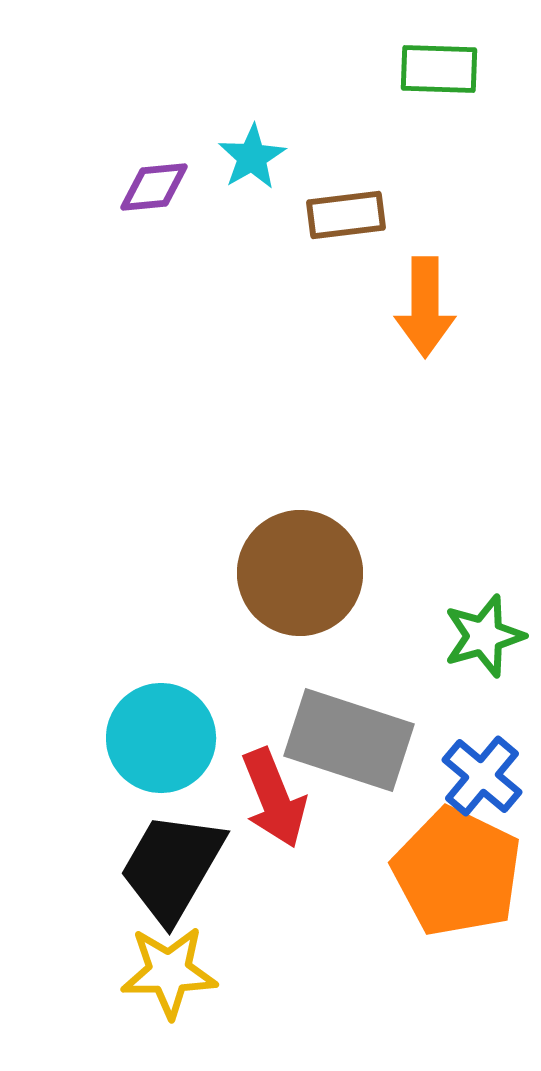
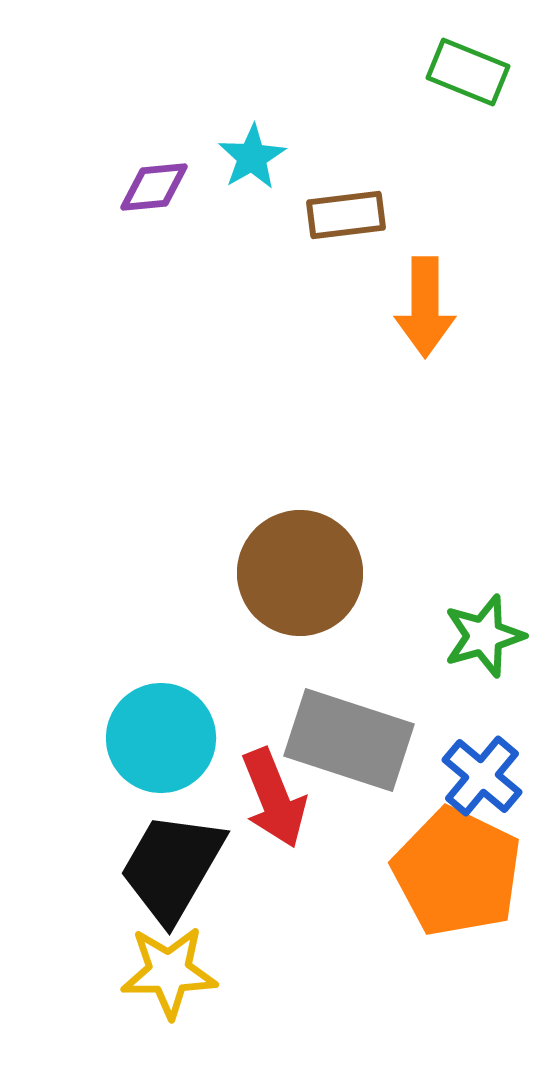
green rectangle: moved 29 px right, 3 px down; rotated 20 degrees clockwise
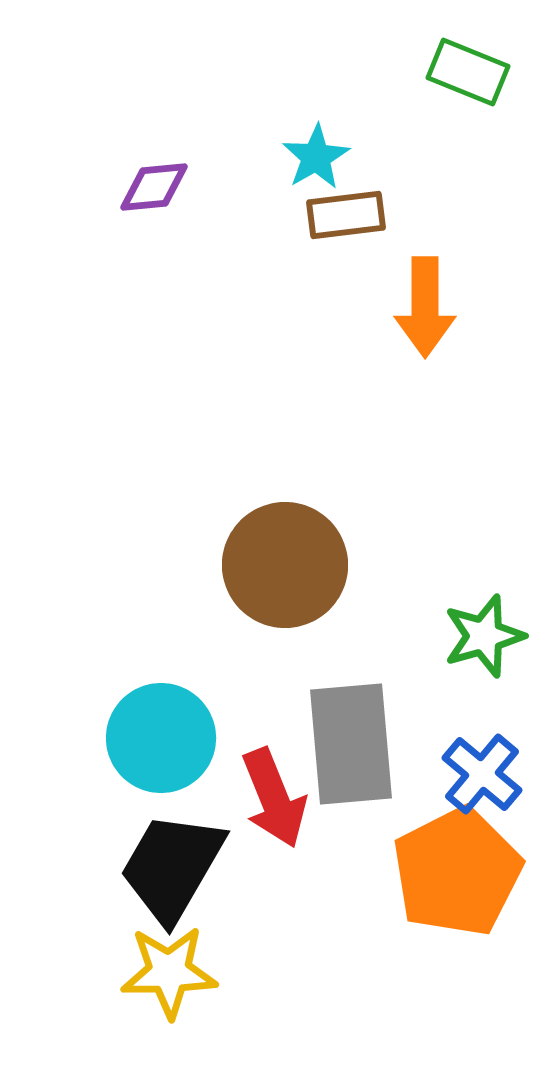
cyan star: moved 64 px right
brown circle: moved 15 px left, 8 px up
gray rectangle: moved 2 px right, 4 px down; rotated 67 degrees clockwise
blue cross: moved 2 px up
orange pentagon: rotated 19 degrees clockwise
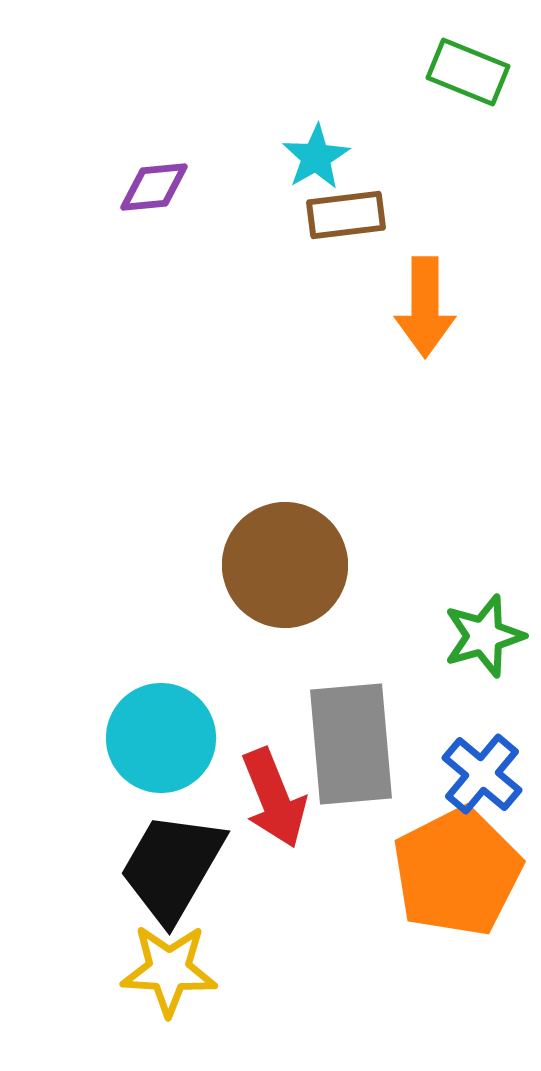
yellow star: moved 2 px up; rotated 4 degrees clockwise
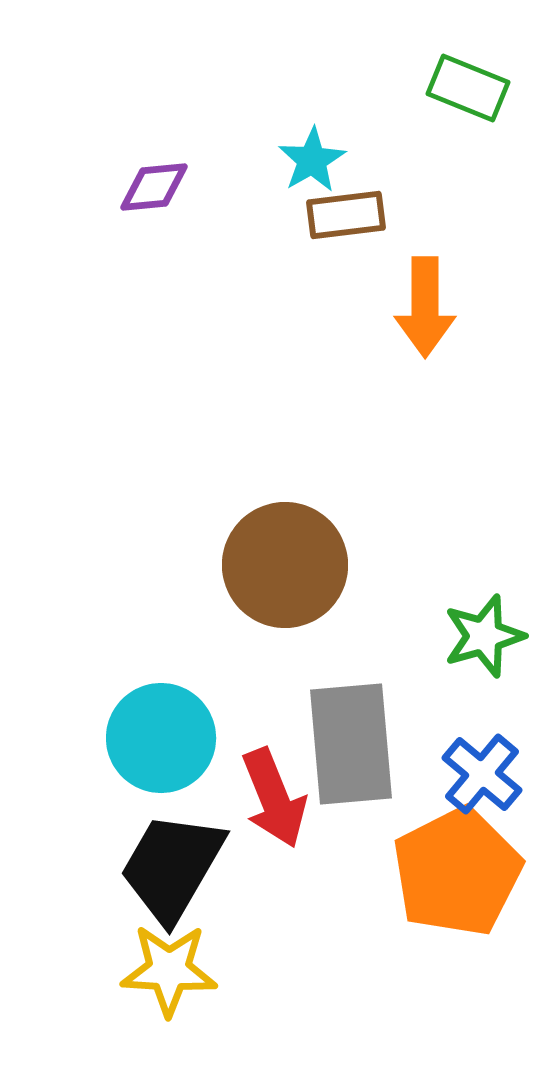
green rectangle: moved 16 px down
cyan star: moved 4 px left, 3 px down
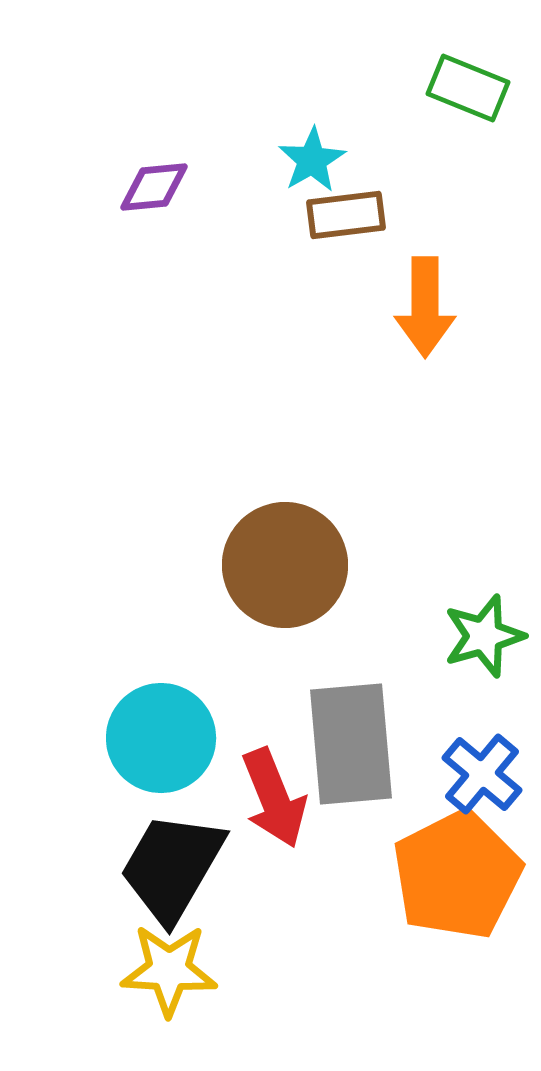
orange pentagon: moved 3 px down
